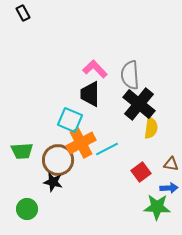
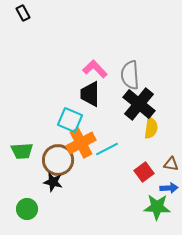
red square: moved 3 px right
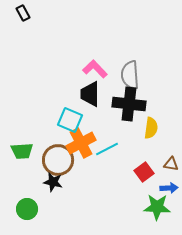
black cross: moved 10 px left; rotated 32 degrees counterclockwise
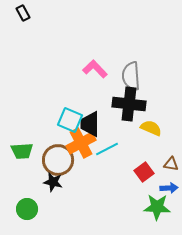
gray semicircle: moved 1 px right, 1 px down
black trapezoid: moved 30 px down
yellow semicircle: rotated 75 degrees counterclockwise
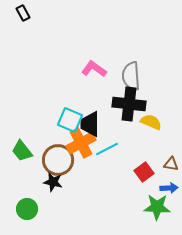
pink L-shape: moved 1 px left; rotated 10 degrees counterclockwise
yellow semicircle: moved 6 px up
green trapezoid: rotated 55 degrees clockwise
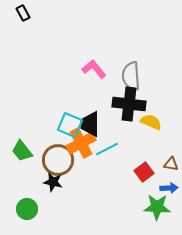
pink L-shape: rotated 15 degrees clockwise
cyan square: moved 5 px down
